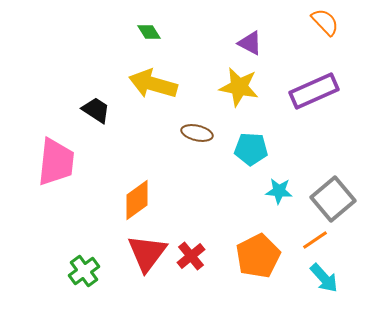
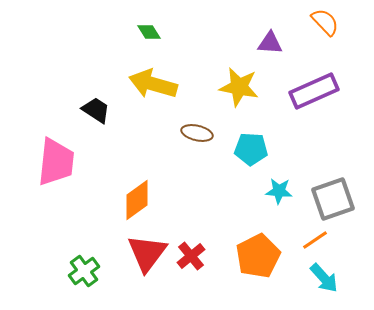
purple triangle: moved 20 px right; rotated 24 degrees counterclockwise
gray square: rotated 21 degrees clockwise
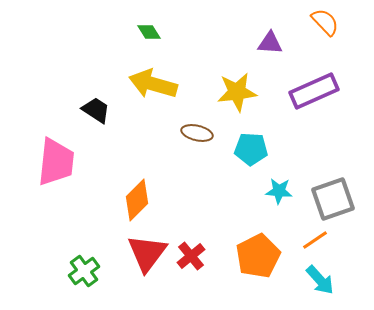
yellow star: moved 2 px left, 5 px down; rotated 18 degrees counterclockwise
orange diamond: rotated 9 degrees counterclockwise
cyan arrow: moved 4 px left, 2 px down
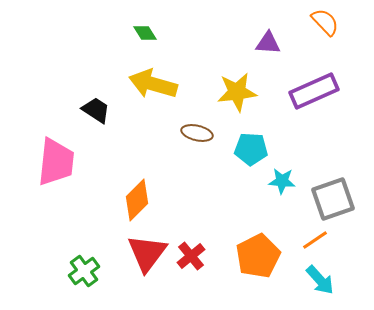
green diamond: moved 4 px left, 1 px down
purple triangle: moved 2 px left
cyan star: moved 3 px right, 10 px up
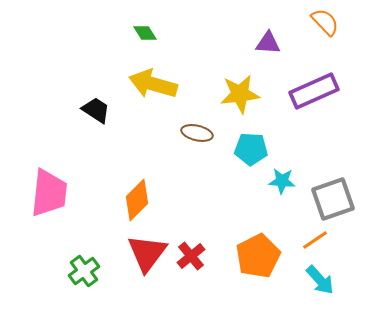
yellow star: moved 3 px right, 2 px down
pink trapezoid: moved 7 px left, 31 px down
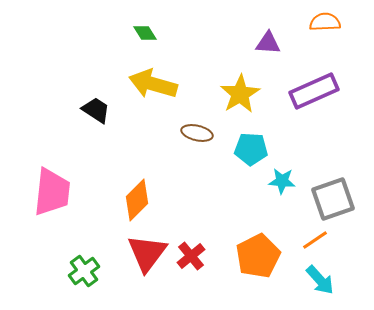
orange semicircle: rotated 48 degrees counterclockwise
yellow star: rotated 24 degrees counterclockwise
pink trapezoid: moved 3 px right, 1 px up
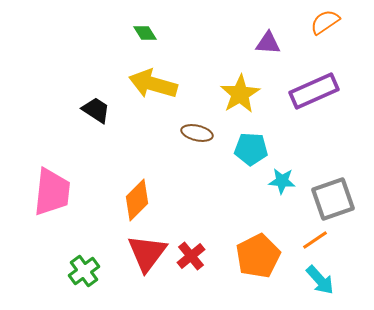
orange semicircle: rotated 32 degrees counterclockwise
